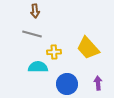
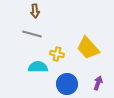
yellow cross: moved 3 px right, 2 px down; rotated 16 degrees clockwise
purple arrow: rotated 24 degrees clockwise
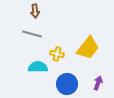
yellow trapezoid: rotated 100 degrees counterclockwise
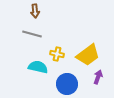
yellow trapezoid: moved 7 px down; rotated 15 degrees clockwise
cyan semicircle: rotated 12 degrees clockwise
purple arrow: moved 6 px up
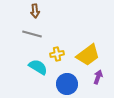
yellow cross: rotated 24 degrees counterclockwise
cyan semicircle: rotated 18 degrees clockwise
